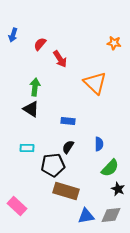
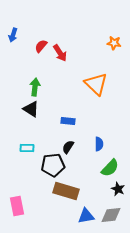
red semicircle: moved 1 px right, 2 px down
red arrow: moved 6 px up
orange triangle: moved 1 px right, 1 px down
pink rectangle: rotated 36 degrees clockwise
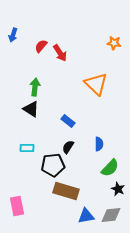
blue rectangle: rotated 32 degrees clockwise
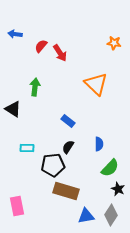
blue arrow: moved 2 px right, 1 px up; rotated 80 degrees clockwise
black triangle: moved 18 px left
gray diamond: rotated 50 degrees counterclockwise
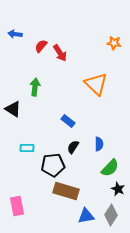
black semicircle: moved 5 px right
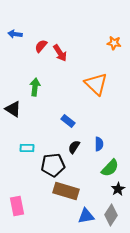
black semicircle: moved 1 px right
black star: rotated 16 degrees clockwise
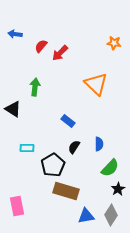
red arrow: rotated 78 degrees clockwise
black pentagon: rotated 25 degrees counterclockwise
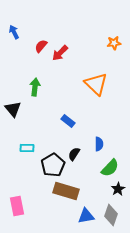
blue arrow: moved 1 px left, 2 px up; rotated 56 degrees clockwise
orange star: rotated 16 degrees counterclockwise
black triangle: rotated 18 degrees clockwise
black semicircle: moved 7 px down
gray diamond: rotated 15 degrees counterclockwise
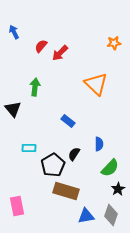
cyan rectangle: moved 2 px right
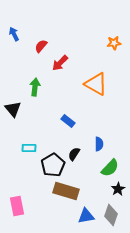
blue arrow: moved 2 px down
red arrow: moved 10 px down
orange triangle: rotated 15 degrees counterclockwise
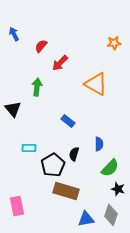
green arrow: moved 2 px right
black semicircle: rotated 16 degrees counterclockwise
black star: rotated 24 degrees counterclockwise
blue triangle: moved 3 px down
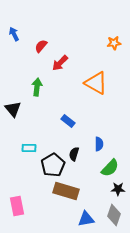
orange triangle: moved 1 px up
black star: rotated 16 degrees counterclockwise
gray diamond: moved 3 px right
